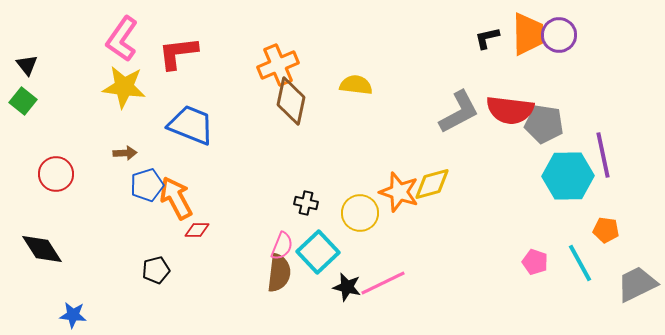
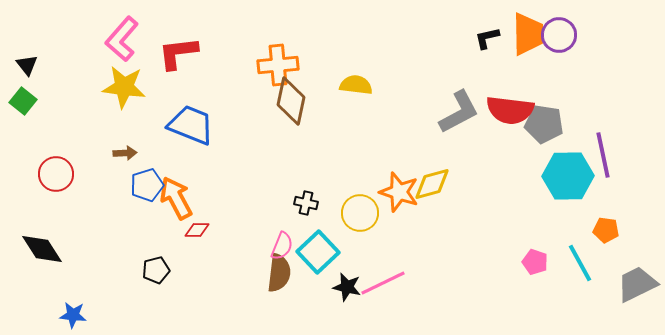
pink L-shape: rotated 6 degrees clockwise
orange cross: rotated 18 degrees clockwise
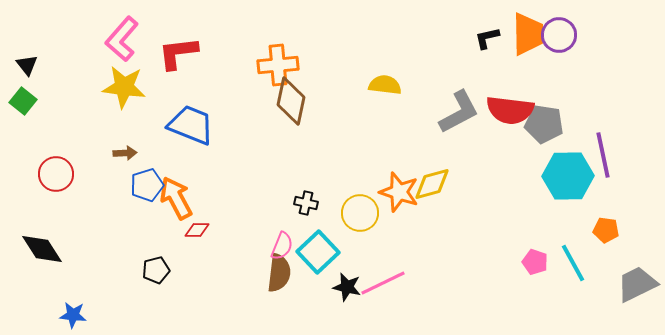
yellow semicircle: moved 29 px right
cyan line: moved 7 px left
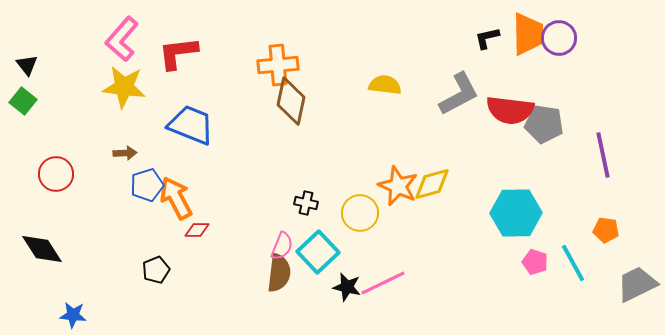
purple circle: moved 3 px down
gray L-shape: moved 18 px up
cyan hexagon: moved 52 px left, 37 px down
orange star: moved 1 px left, 6 px up; rotated 6 degrees clockwise
black pentagon: rotated 8 degrees counterclockwise
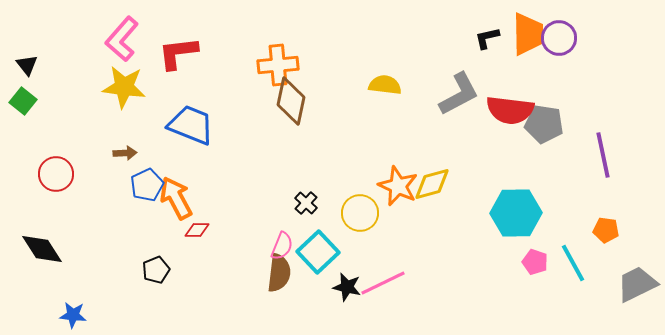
blue pentagon: rotated 8 degrees counterclockwise
black cross: rotated 30 degrees clockwise
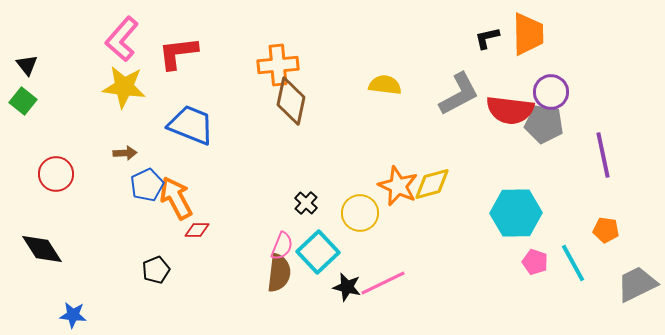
purple circle: moved 8 px left, 54 px down
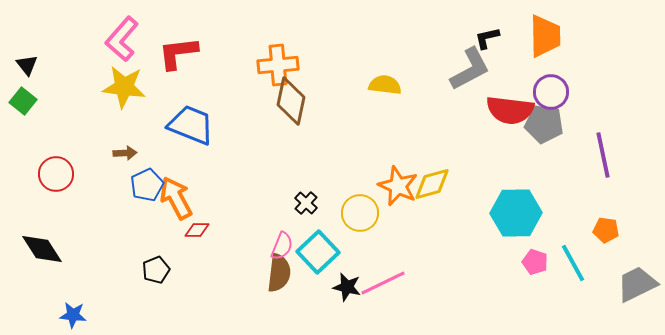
orange trapezoid: moved 17 px right, 2 px down
gray L-shape: moved 11 px right, 25 px up
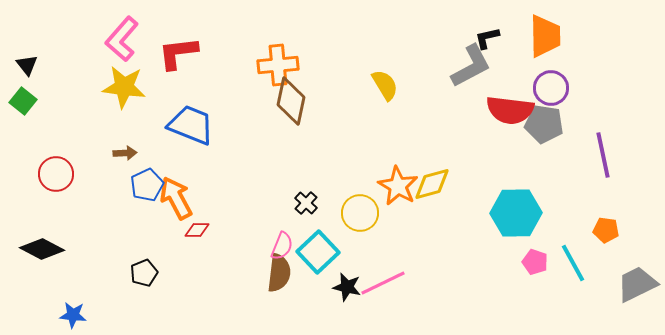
gray L-shape: moved 1 px right, 3 px up
yellow semicircle: rotated 52 degrees clockwise
purple circle: moved 4 px up
orange star: rotated 6 degrees clockwise
black diamond: rotated 30 degrees counterclockwise
black pentagon: moved 12 px left, 3 px down
